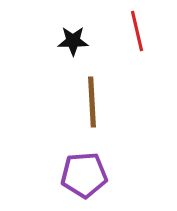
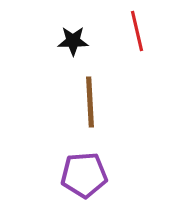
brown line: moved 2 px left
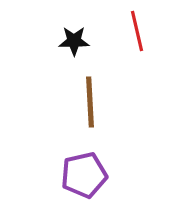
black star: moved 1 px right
purple pentagon: rotated 9 degrees counterclockwise
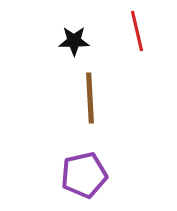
brown line: moved 4 px up
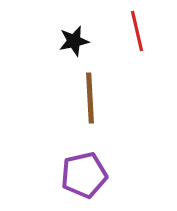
black star: rotated 12 degrees counterclockwise
